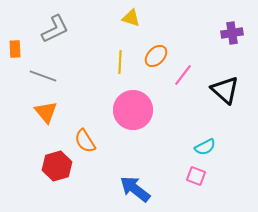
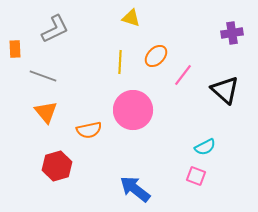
orange semicircle: moved 4 px right, 11 px up; rotated 70 degrees counterclockwise
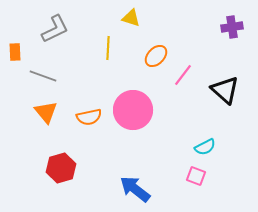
purple cross: moved 6 px up
orange rectangle: moved 3 px down
yellow line: moved 12 px left, 14 px up
orange semicircle: moved 13 px up
red hexagon: moved 4 px right, 2 px down
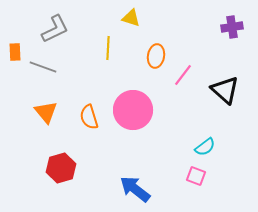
orange ellipse: rotated 35 degrees counterclockwise
gray line: moved 9 px up
orange semicircle: rotated 85 degrees clockwise
cyan semicircle: rotated 10 degrees counterclockwise
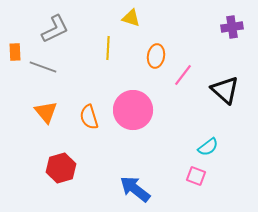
cyan semicircle: moved 3 px right
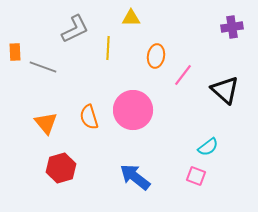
yellow triangle: rotated 18 degrees counterclockwise
gray L-shape: moved 20 px right
orange triangle: moved 11 px down
blue arrow: moved 12 px up
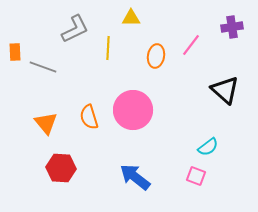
pink line: moved 8 px right, 30 px up
red hexagon: rotated 20 degrees clockwise
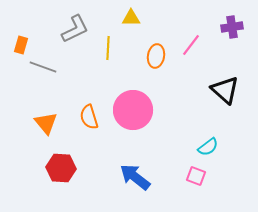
orange rectangle: moved 6 px right, 7 px up; rotated 18 degrees clockwise
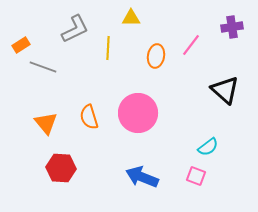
orange rectangle: rotated 42 degrees clockwise
pink circle: moved 5 px right, 3 px down
blue arrow: moved 7 px right; rotated 16 degrees counterclockwise
